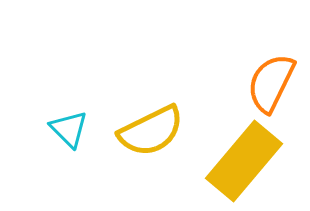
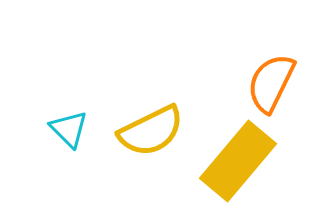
yellow rectangle: moved 6 px left
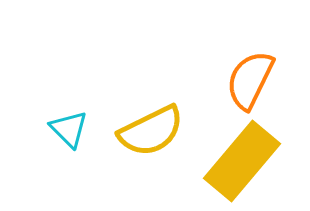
orange semicircle: moved 21 px left, 3 px up
yellow rectangle: moved 4 px right
